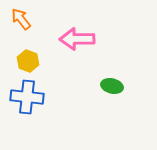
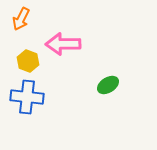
orange arrow: rotated 115 degrees counterclockwise
pink arrow: moved 14 px left, 5 px down
green ellipse: moved 4 px left, 1 px up; rotated 45 degrees counterclockwise
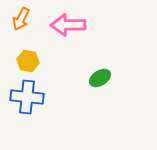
pink arrow: moved 5 px right, 19 px up
yellow hexagon: rotated 10 degrees counterclockwise
green ellipse: moved 8 px left, 7 px up
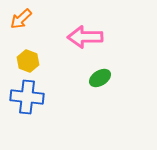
orange arrow: rotated 20 degrees clockwise
pink arrow: moved 17 px right, 12 px down
yellow hexagon: rotated 10 degrees clockwise
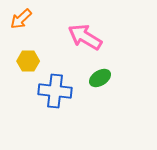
pink arrow: rotated 32 degrees clockwise
yellow hexagon: rotated 20 degrees counterclockwise
blue cross: moved 28 px right, 6 px up
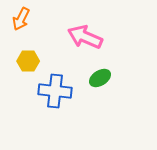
orange arrow: rotated 20 degrees counterclockwise
pink arrow: rotated 8 degrees counterclockwise
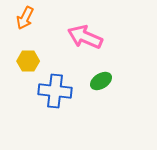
orange arrow: moved 4 px right, 1 px up
green ellipse: moved 1 px right, 3 px down
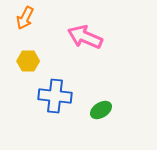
green ellipse: moved 29 px down
blue cross: moved 5 px down
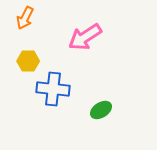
pink arrow: rotated 56 degrees counterclockwise
blue cross: moved 2 px left, 7 px up
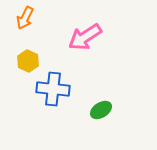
yellow hexagon: rotated 25 degrees clockwise
